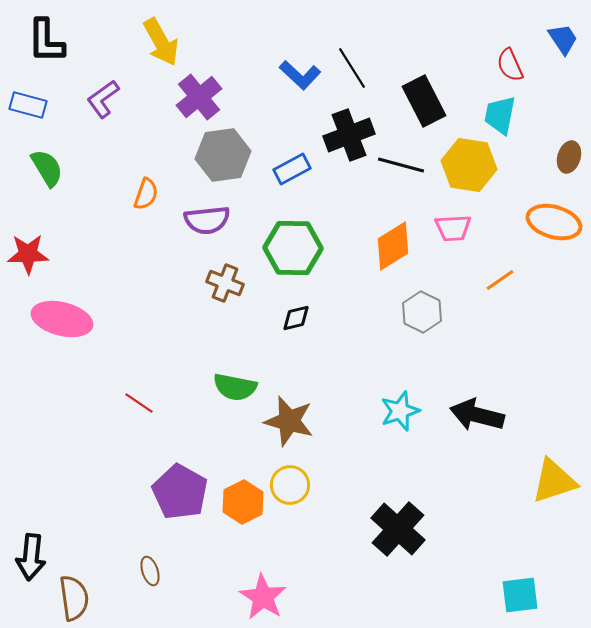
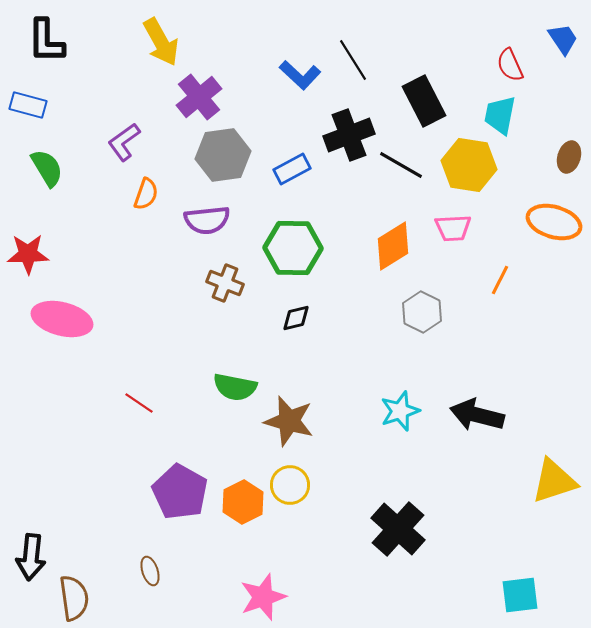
black line at (352, 68): moved 1 px right, 8 px up
purple L-shape at (103, 99): moved 21 px right, 43 px down
black line at (401, 165): rotated 15 degrees clockwise
orange line at (500, 280): rotated 28 degrees counterclockwise
pink star at (263, 597): rotated 21 degrees clockwise
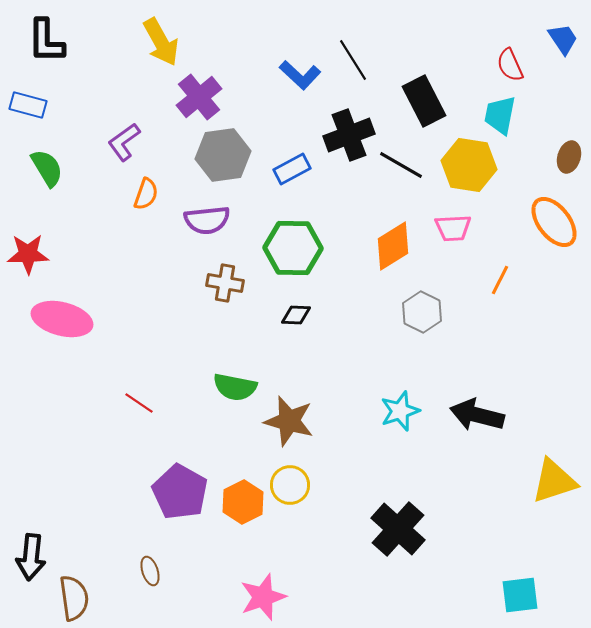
orange ellipse at (554, 222): rotated 36 degrees clockwise
brown cross at (225, 283): rotated 12 degrees counterclockwise
black diamond at (296, 318): moved 3 px up; rotated 16 degrees clockwise
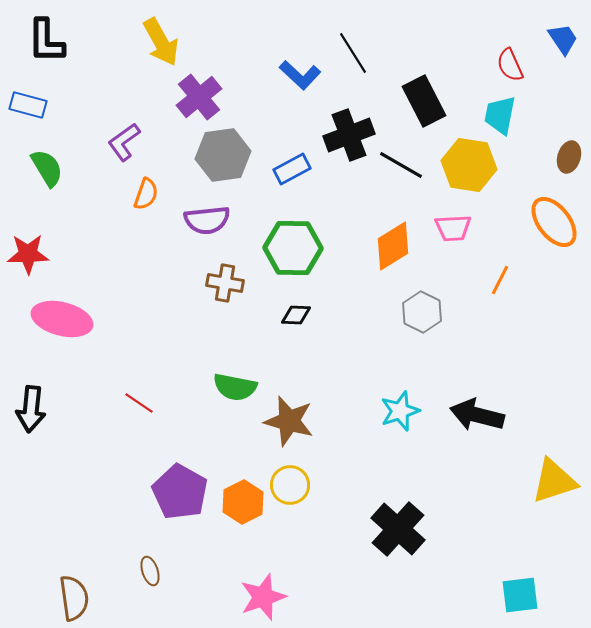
black line at (353, 60): moved 7 px up
black arrow at (31, 557): moved 148 px up
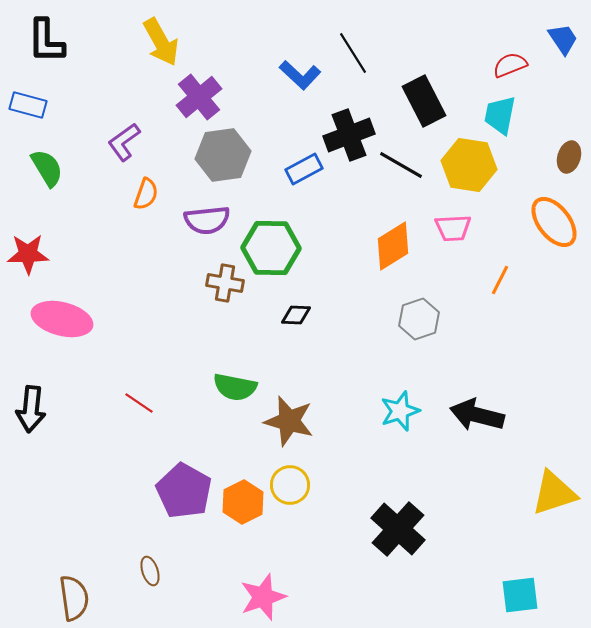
red semicircle at (510, 65): rotated 92 degrees clockwise
blue rectangle at (292, 169): moved 12 px right
green hexagon at (293, 248): moved 22 px left
gray hexagon at (422, 312): moved 3 px left, 7 px down; rotated 15 degrees clockwise
yellow triangle at (554, 481): moved 12 px down
purple pentagon at (180, 492): moved 4 px right, 1 px up
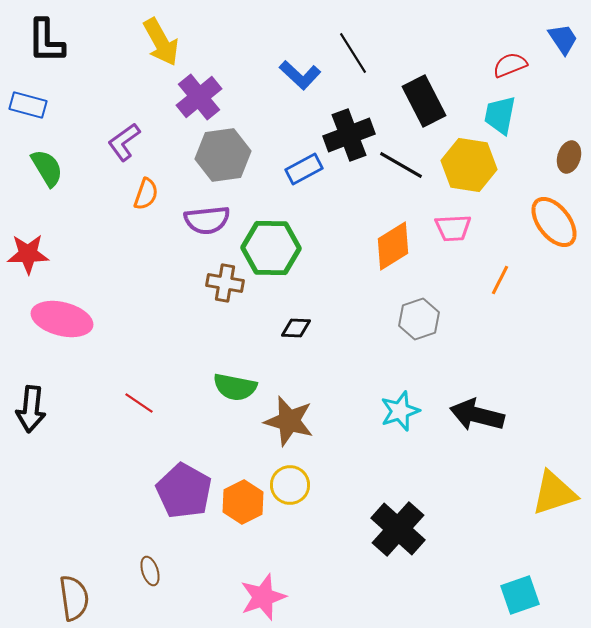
black diamond at (296, 315): moved 13 px down
cyan square at (520, 595): rotated 12 degrees counterclockwise
